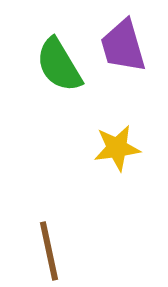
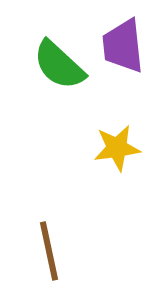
purple trapezoid: rotated 10 degrees clockwise
green semicircle: rotated 16 degrees counterclockwise
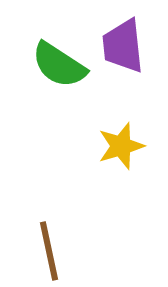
green semicircle: rotated 10 degrees counterclockwise
yellow star: moved 4 px right, 2 px up; rotated 9 degrees counterclockwise
